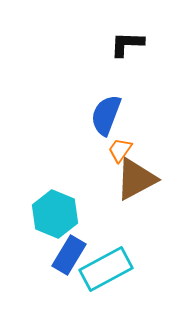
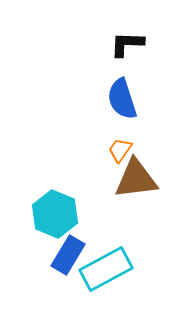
blue semicircle: moved 16 px right, 16 px up; rotated 39 degrees counterclockwise
brown triangle: rotated 21 degrees clockwise
blue rectangle: moved 1 px left
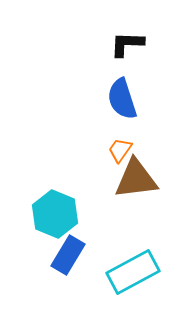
cyan rectangle: moved 27 px right, 3 px down
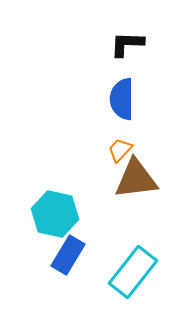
blue semicircle: rotated 18 degrees clockwise
orange trapezoid: rotated 8 degrees clockwise
cyan hexagon: rotated 9 degrees counterclockwise
cyan rectangle: rotated 24 degrees counterclockwise
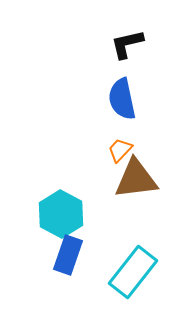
black L-shape: rotated 15 degrees counterclockwise
blue semicircle: rotated 12 degrees counterclockwise
cyan hexagon: moved 6 px right; rotated 15 degrees clockwise
blue rectangle: rotated 12 degrees counterclockwise
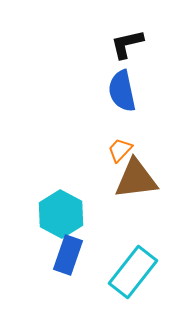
blue semicircle: moved 8 px up
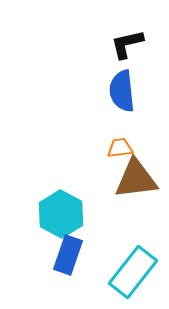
blue semicircle: rotated 6 degrees clockwise
orange trapezoid: moved 2 px up; rotated 40 degrees clockwise
